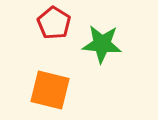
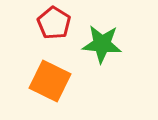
orange square: moved 9 px up; rotated 12 degrees clockwise
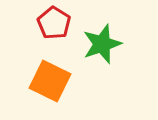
green star: rotated 24 degrees counterclockwise
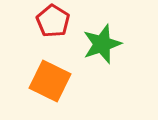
red pentagon: moved 1 px left, 2 px up
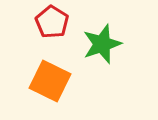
red pentagon: moved 1 px left, 1 px down
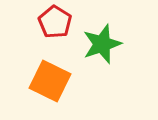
red pentagon: moved 3 px right
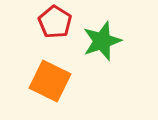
green star: moved 3 px up
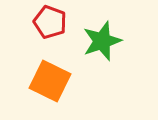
red pentagon: moved 5 px left; rotated 12 degrees counterclockwise
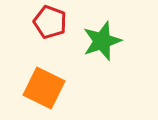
orange square: moved 6 px left, 7 px down
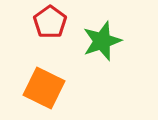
red pentagon: rotated 16 degrees clockwise
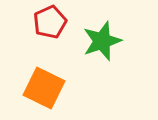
red pentagon: rotated 12 degrees clockwise
